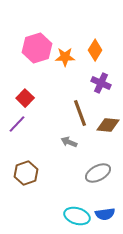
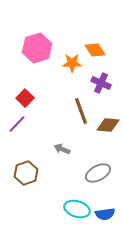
orange diamond: rotated 65 degrees counterclockwise
orange star: moved 7 px right, 6 px down
brown line: moved 1 px right, 2 px up
gray arrow: moved 7 px left, 7 px down
cyan ellipse: moved 7 px up
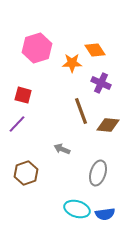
red square: moved 2 px left, 3 px up; rotated 30 degrees counterclockwise
gray ellipse: rotated 45 degrees counterclockwise
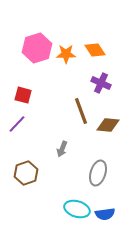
orange star: moved 6 px left, 9 px up
gray arrow: rotated 91 degrees counterclockwise
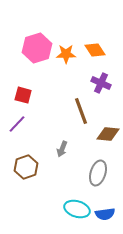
brown diamond: moved 9 px down
brown hexagon: moved 6 px up
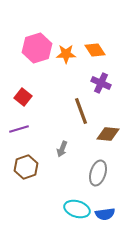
red square: moved 2 px down; rotated 24 degrees clockwise
purple line: moved 2 px right, 5 px down; rotated 30 degrees clockwise
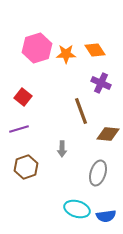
gray arrow: rotated 21 degrees counterclockwise
blue semicircle: moved 1 px right, 2 px down
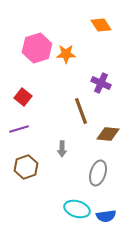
orange diamond: moved 6 px right, 25 px up
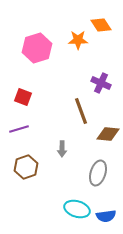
orange star: moved 12 px right, 14 px up
red square: rotated 18 degrees counterclockwise
